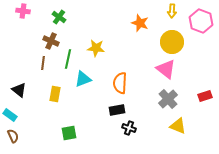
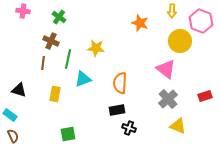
yellow circle: moved 8 px right, 1 px up
black triangle: rotated 21 degrees counterclockwise
green square: moved 1 px left, 1 px down
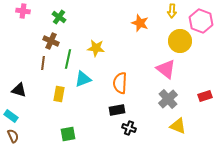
yellow rectangle: moved 4 px right
cyan rectangle: moved 1 px right, 1 px down
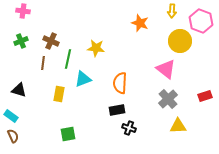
green cross: moved 38 px left, 24 px down; rotated 32 degrees clockwise
yellow triangle: rotated 24 degrees counterclockwise
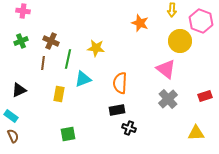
yellow arrow: moved 1 px up
black triangle: rotated 42 degrees counterclockwise
yellow triangle: moved 18 px right, 7 px down
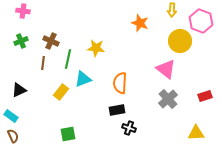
yellow rectangle: moved 2 px right, 2 px up; rotated 28 degrees clockwise
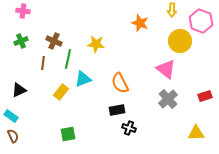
brown cross: moved 3 px right
yellow star: moved 4 px up
orange semicircle: rotated 30 degrees counterclockwise
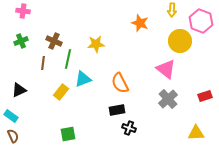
yellow star: rotated 12 degrees counterclockwise
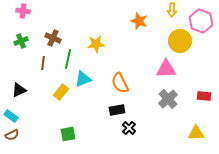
orange star: moved 1 px left, 2 px up
brown cross: moved 1 px left, 3 px up
pink triangle: rotated 40 degrees counterclockwise
red rectangle: moved 1 px left; rotated 24 degrees clockwise
black cross: rotated 24 degrees clockwise
brown semicircle: moved 1 px left, 1 px up; rotated 88 degrees clockwise
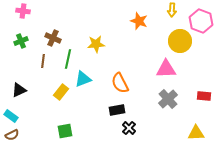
brown line: moved 2 px up
green square: moved 3 px left, 3 px up
